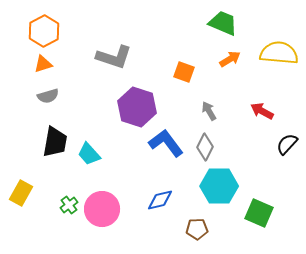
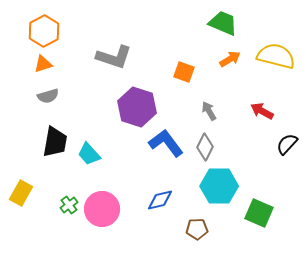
yellow semicircle: moved 3 px left, 3 px down; rotated 9 degrees clockwise
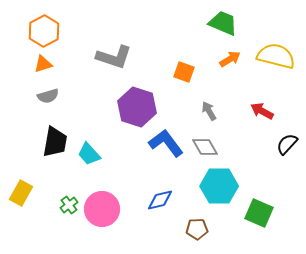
gray diamond: rotated 56 degrees counterclockwise
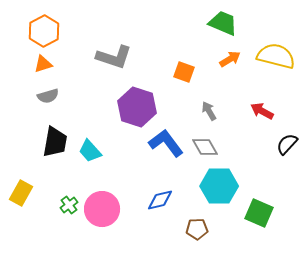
cyan trapezoid: moved 1 px right, 3 px up
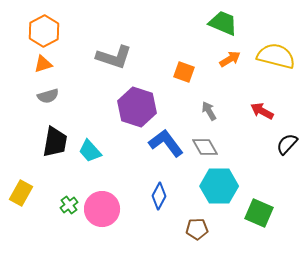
blue diamond: moved 1 px left, 4 px up; rotated 48 degrees counterclockwise
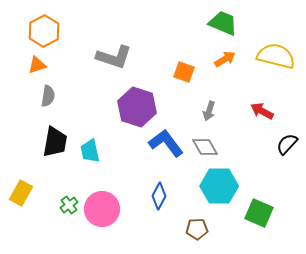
orange arrow: moved 5 px left
orange triangle: moved 6 px left, 1 px down
gray semicircle: rotated 65 degrees counterclockwise
gray arrow: rotated 132 degrees counterclockwise
cyan trapezoid: rotated 30 degrees clockwise
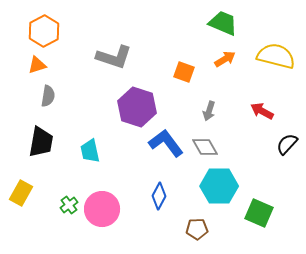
black trapezoid: moved 14 px left
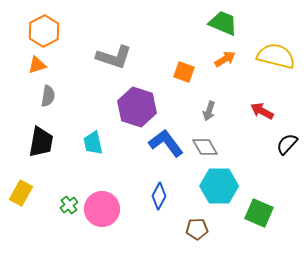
cyan trapezoid: moved 3 px right, 8 px up
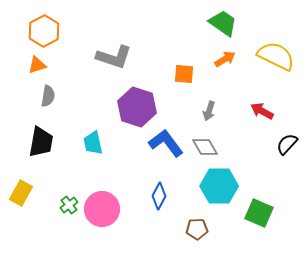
green trapezoid: rotated 12 degrees clockwise
yellow semicircle: rotated 12 degrees clockwise
orange square: moved 2 px down; rotated 15 degrees counterclockwise
